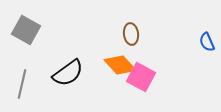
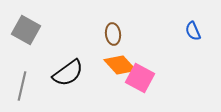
brown ellipse: moved 18 px left
blue semicircle: moved 14 px left, 11 px up
pink square: moved 1 px left, 1 px down
gray line: moved 2 px down
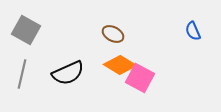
brown ellipse: rotated 55 degrees counterclockwise
orange diamond: rotated 16 degrees counterclockwise
black semicircle: rotated 12 degrees clockwise
gray line: moved 12 px up
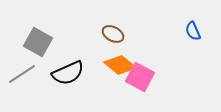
gray square: moved 12 px right, 12 px down
orange diamond: rotated 8 degrees clockwise
gray line: rotated 44 degrees clockwise
pink square: moved 1 px up
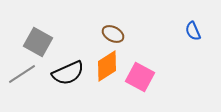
orange diamond: moved 13 px left, 1 px down; rotated 72 degrees counterclockwise
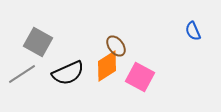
brown ellipse: moved 3 px right, 12 px down; rotated 25 degrees clockwise
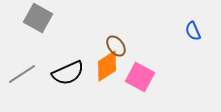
gray square: moved 24 px up
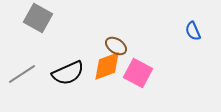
brown ellipse: rotated 20 degrees counterclockwise
orange diamond: rotated 12 degrees clockwise
pink square: moved 2 px left, 4 px up
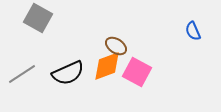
pink square: moved 1 px left, 1 px up
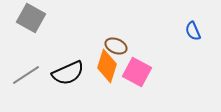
gray square: moved 7 px left
brown ellipse: rotated 10 degrees counterclockwise
orange diamond: rotated 52 degrees counterclockwise
gray line: moved 4 px right, 1 px down
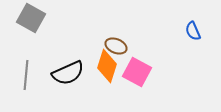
gray line: rotated 52 degrees counterclockwise
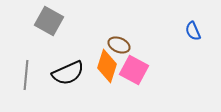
gray square: moved 18 px right, 3 px down
brown ellipse: moved 3 px right, 1 px up
pink square: moved 3 px left, 2 px up
